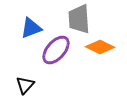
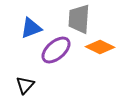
gray trapezoid: rotated 8 degrees clockwise
purple ellipse: rotated 8 degrees clockwise
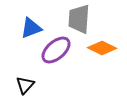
orange diamond: moved 2 px right, 1 px down
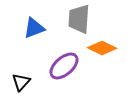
blue triangle: moved 3 px right
purple ellipse: moved 8 px right, 16 px down
black triangle: moved 4 px left, 3 px up
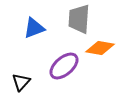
orange diamond: moved 2 px left; rotated 16 degrees counterclockwise
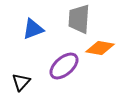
blue triangle: moved 1 px left, 1 px down
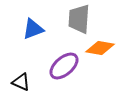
black triangle: rotated 48 degrees counterclockwise
